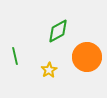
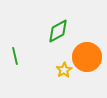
yellow star: moved 15 px right
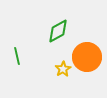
green line: moved 2 px right
yellow star: moved 1 px left, 1 px up
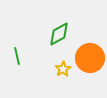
green diamond: moved 1 px right, 3 px down
orange circle: moved 3 px right, 1 px down
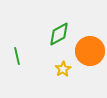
orange circle: moved 7 px up
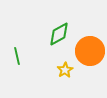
yellow star: moved 2 px right, 1 px down
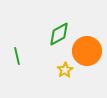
orange circle: moved 3 px left
